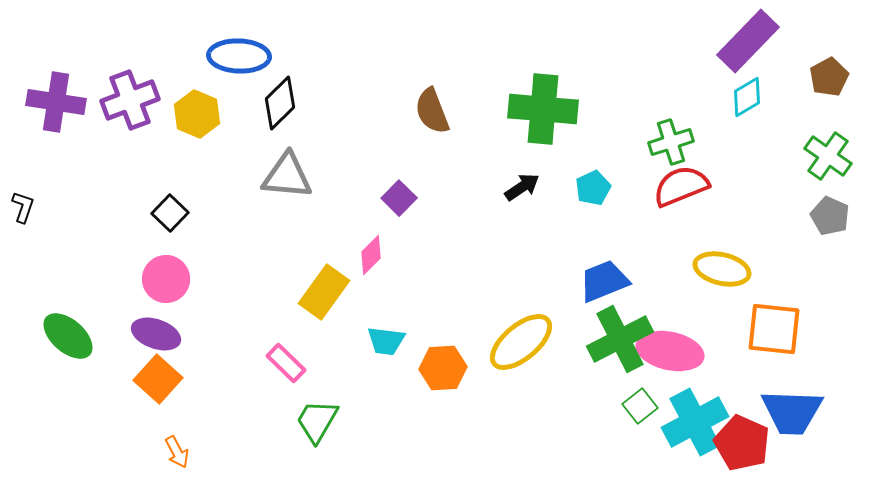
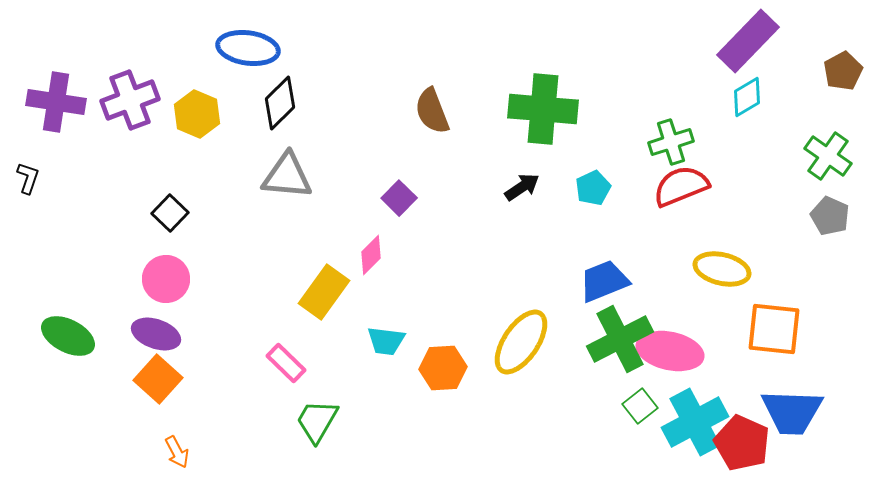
blue ellipse at (239, 56): moved 9 px right, 8 px up; rotated 6 degrees clockwise
brown pentagon at (829, 77): moved 14 px right, 6 px up
black L-shape at (23, 207): moved 5 px right, 29 px up
green ellipse at (68, 336): rotated 14 degrees counterclockwise
yellow ellipse at (521, 342): rotated 16 degrees counterclockwise
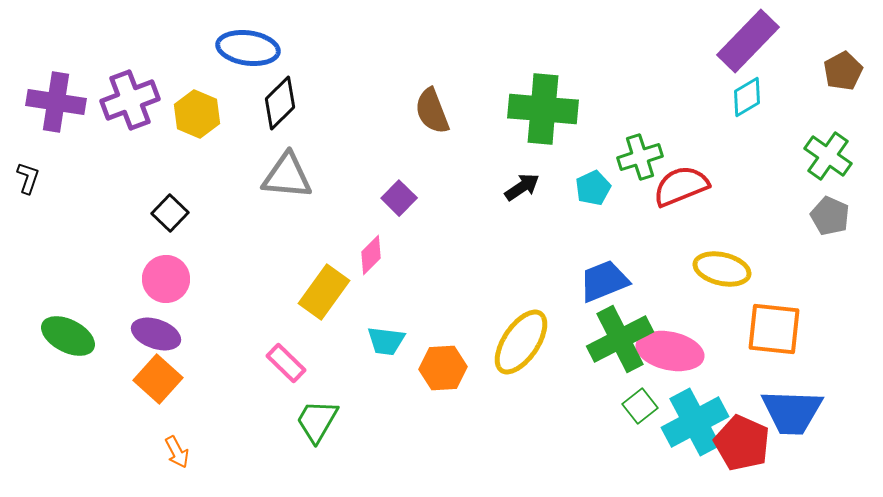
green cross at (671, 142): moved 31 px left, 15 px down
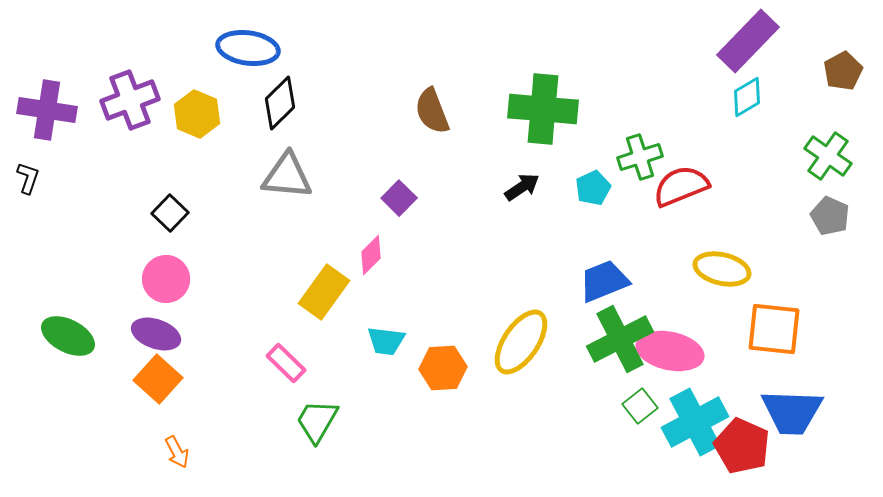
purple cross at (56, 102): moved 9 px left, 8 px down
red pentagon at (742, 443): moved 3 px down
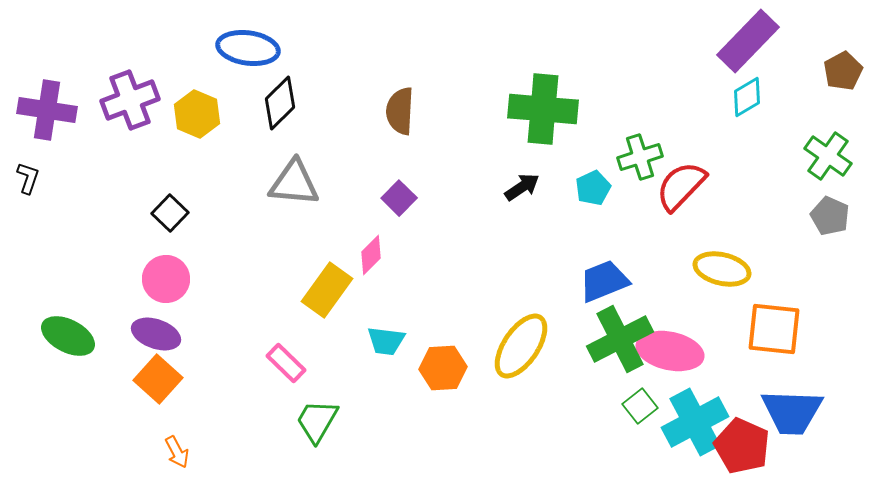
brown semicircle at (432, 111): moved 32 px left; rotated 24 degrees clockwise
gray triangle at (287, 176): moved 7 px right, 7 px down
red semicircle at (681, 186): rotated 24 degrees counterclockwise
yellow rectangle at (324, 292): moved 3 px right, 2 px up
yellow ellipse at (521, 342): moved 4 px down
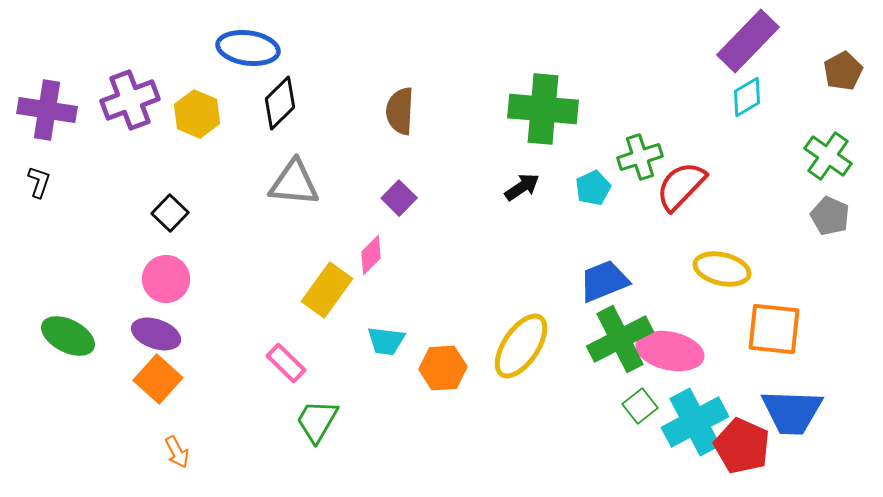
black L-shape at (28, 178): moved 11 px right, 4 px down
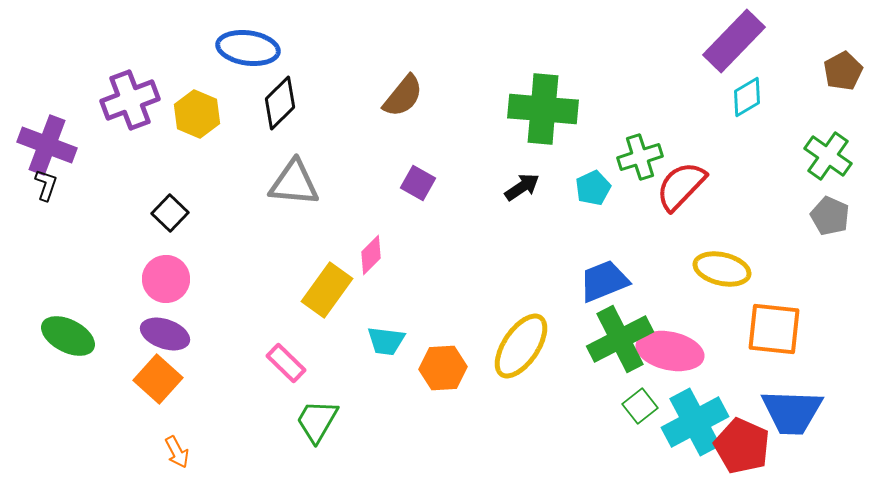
purple rectangle at (748, 41): moved 14 px left
purple cross at (47, 110): moved 35 px down; rotated 12 degrees clockwise
brown semicircle at (400, 111): moved 3 px right, 15 px up; rotated 144 degrees counterclockwise
black L-shape at (39, 182): moved 7 px right, 3 px down
purple square at (399, 198): moved 19 px right, 15 px up; rotated 16 degrees counterclockwise
purple ellipse at (156, 334): moved 9 px right
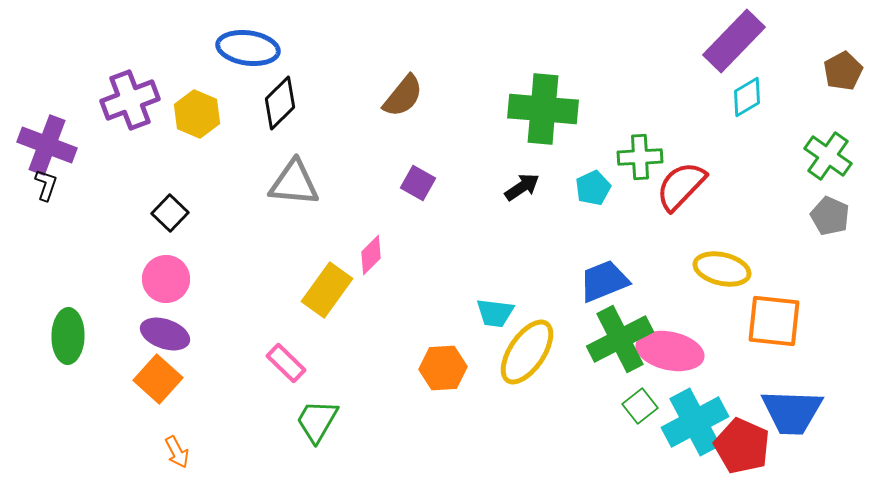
green cross at (640, 157): rotated 15 degrees clockwise
orange square at (774, 329): moved 8 px up
green ellipse at (68, 336): rotated 64 degrees clockwise
cyan trapezoid at (386, 341): moved 109 px right, 28 px up
yellow ellipse at (521, 346): moved 6 px right, 6 px down
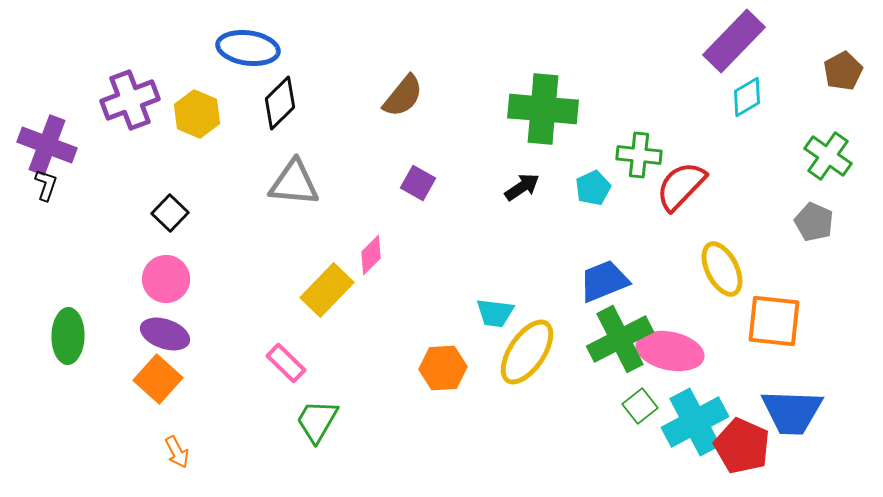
green cross at (640, 157): moved 1 px left, 2 px up; rotated 9 degrees clockwise
gray pentagon at (830, 216): moved 16 px left, 6 px down
yellow ellipse at (722, 269): rotated 50 degrees clockwise
yellow rectangle at (327, 290): rotated 8 degrees clockwise
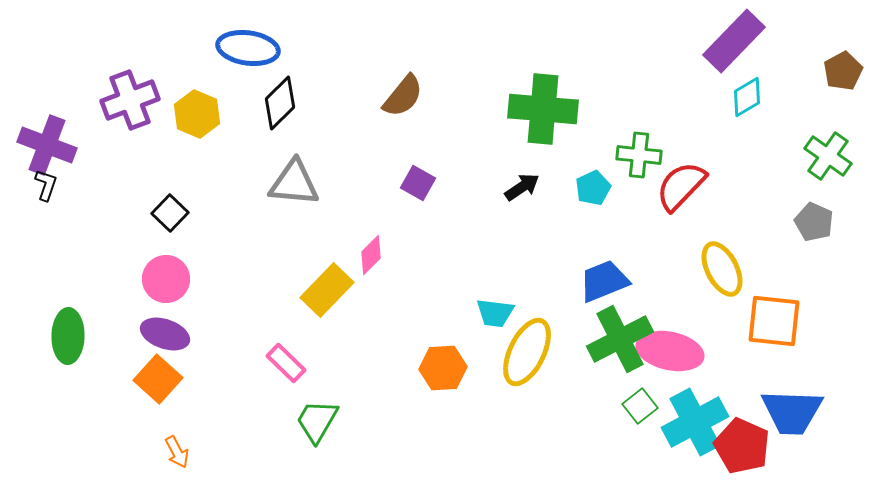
yellow ellipse at (527, 352): rotated 8 degrees counterclockwise
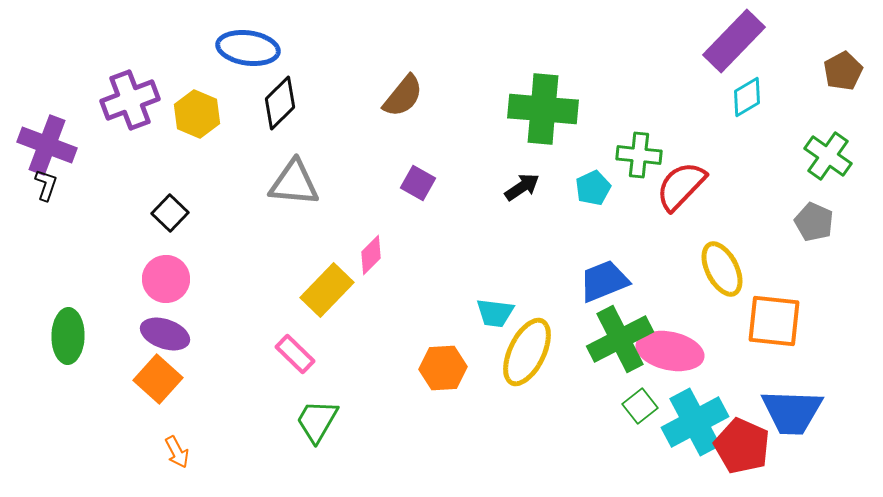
pink rectangle at (286, 363): moved 9 px right, 9 px up
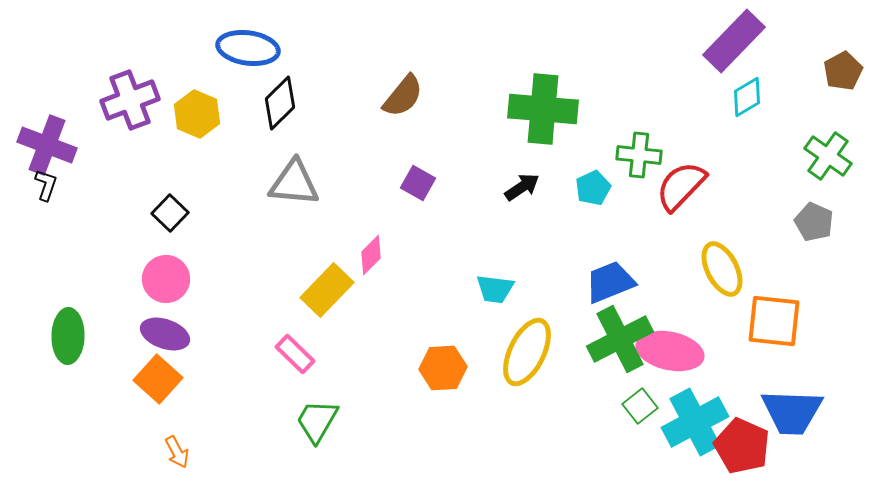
blue trapezoid at (604, 281): moved 6 px right, 1 px down
cyan trapezoid at (495, 313): moved 24 px up
